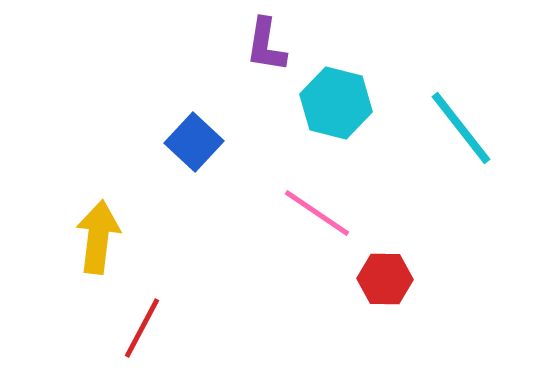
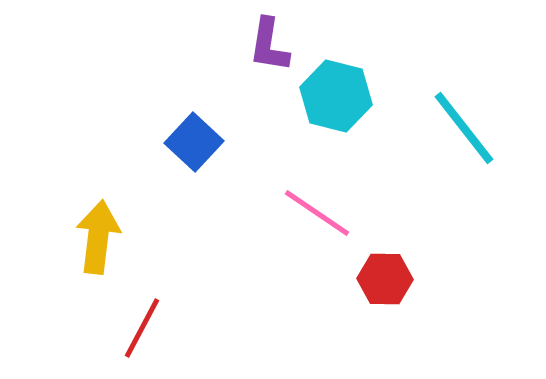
purple L-shape: moved 3 px right
cyan hexagon: moved 7 px up
cyan line: moved 3 px right
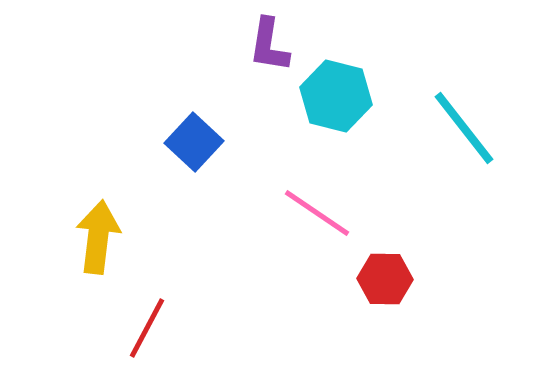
red line: moved 5 px right
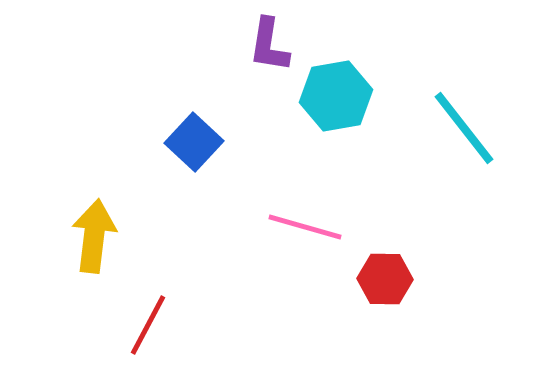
cyan hexagon: rotated 24 degrees counterclockwise
pink line: moved 12 px left, 14 px down; rotated 18 degrees counterclockwise
yellow arrow: moved 4 px left, 1 px up
red line: moved 1 px right, 3 px up
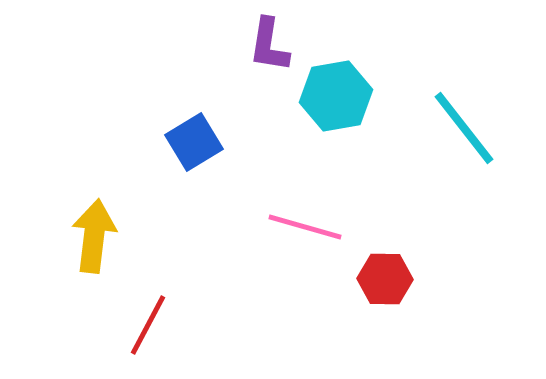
blue square: rotated 16 degrees clockwise
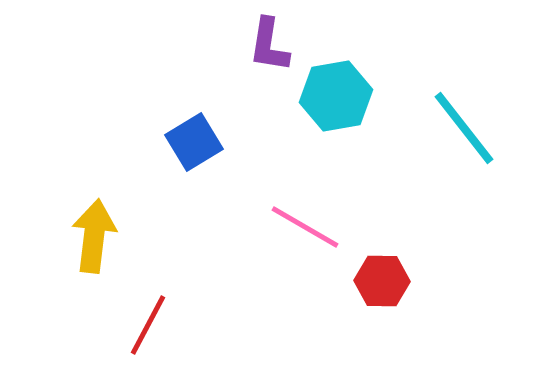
pink line: rotated 14 degrees clockwise
red hexagon: moved 3 px left, 2 px down
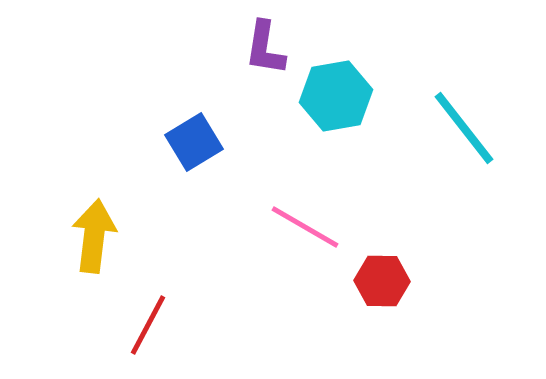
purple L-shape: moved 4 px left, 3 px down
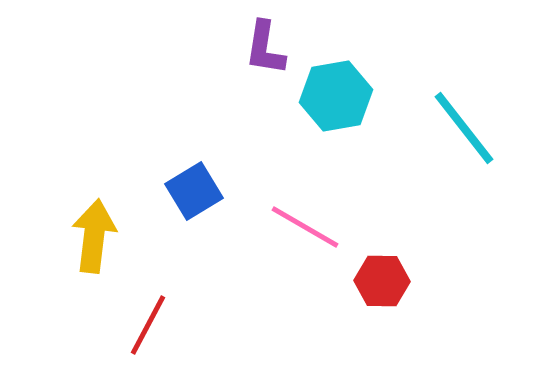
blue square: moved 49 px down
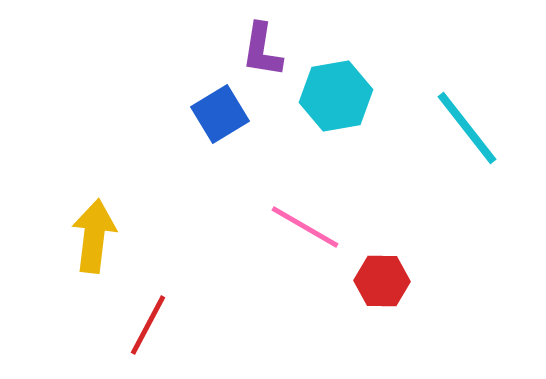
purple L-shape: moved 3 px left, 2 px down
cyan line: moved 3 px right
blue square: moved 26 px right, 77 px up
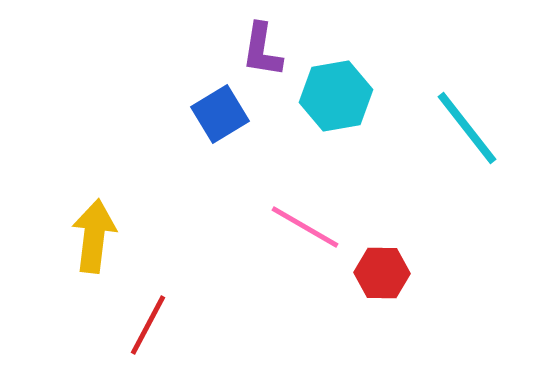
red hexagon: moved 8 px up
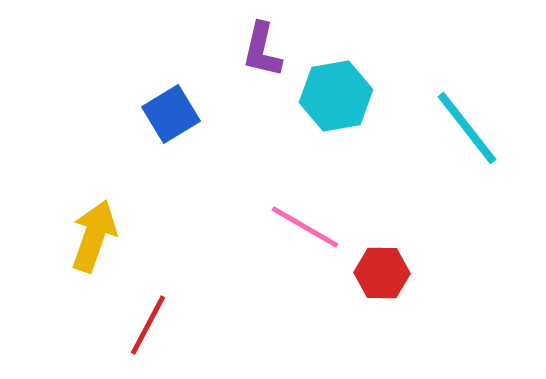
purple L-shape: rotated 4 degrees clockwise
blue square: moved 49 px left
yellow arrow: rotated 12 degrees clockwise
